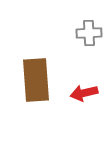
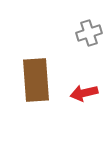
gray cross: rotated 15 degrees counterclockwise
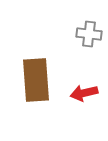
gray cross: moved 1 px down; rotated 25 degrees clockwise
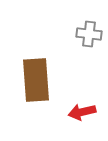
red arrow: moved 2 px left, 19 px down
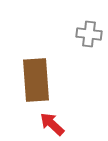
red arrow: moved 30 px left, 12 px down; rotated 56 degrees clockwise
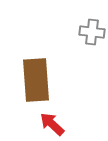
gray cross: moved 3 px right, 2 px up
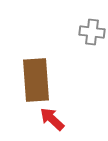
red arrow: moved 5 px up
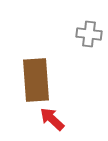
gray cross: moved 3 px left, 2 px down
